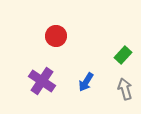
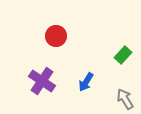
gray arrow: moved 10 px down; rotated 15 degrees counterclockwise
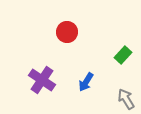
red circle: moved 11 px right, 4 px up
purple cross: moved 1 px up
gray arrow: moved 1 px right
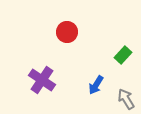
blue arrow: moved 10 px right, 3 px down
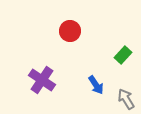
red circle: moved 3 px right, 1 px up
blue arrow: rotated 66 degrees counterclockwise
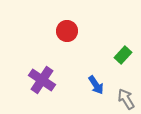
red circle: moved 3 px left
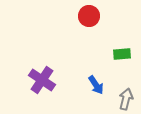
red circle: moved 22 px right, 15 px up
green rectangle: moved 1 px left, 1 px up; rotated 42 degrees clockwise
gray arrow: rotated 45 degrees clockwise
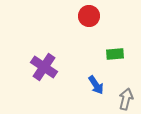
green rectangle: moved 7 px left
purple cross: moved 2 px right, 13 px up
